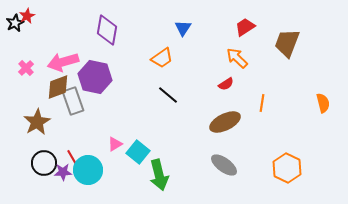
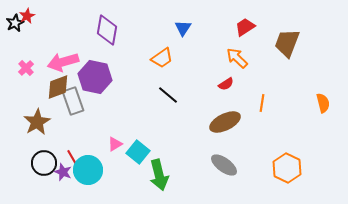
purple star: rotated 24 degrees clockwise
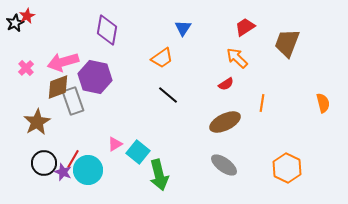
red line: rotated 60 degrees clockwise
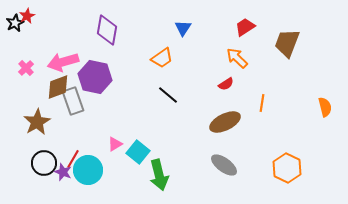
orange semicircle: moved 2 px right, 4 px down
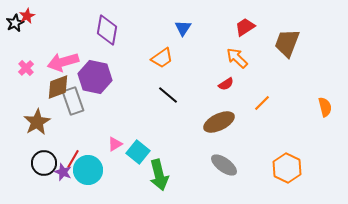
orange line: rotated 36 degrees clockwise
brown ellipse: moved 6 px left
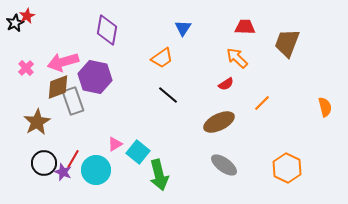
red trapezoid: rotated 35 degrees clockwise
cyan circle: moved 8 px right
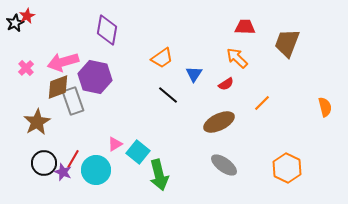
blue triangle: moved 11 px right, 46 px down
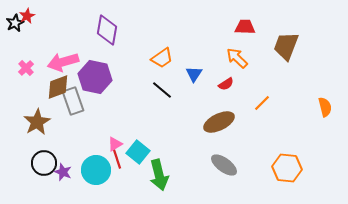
brown trapezoid: moved 1 px left, 3 px down
black line: moved 6 px left, 5 px up
red line: moved 44 px right; rotated 48 degrees counterclockwise
orange hexagon: rotated 20 degrees counterclockwise
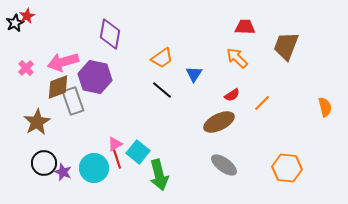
purple diamond: moved 3 px right, 4 px down
red semicircle: moved 6 px right, 11 px down
cyan circle: moved 2 px left, 2 px up
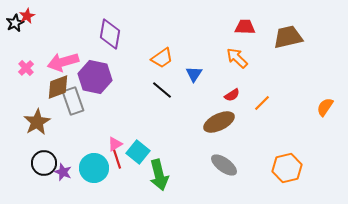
brown trapezoid: moved 2 px right, 9 px up; rotated 56 degrees clockwise
orange semicircle: rotated 132 degrees counterclockwise
orange hexagon: rotated 20 degrees counterclockwise
